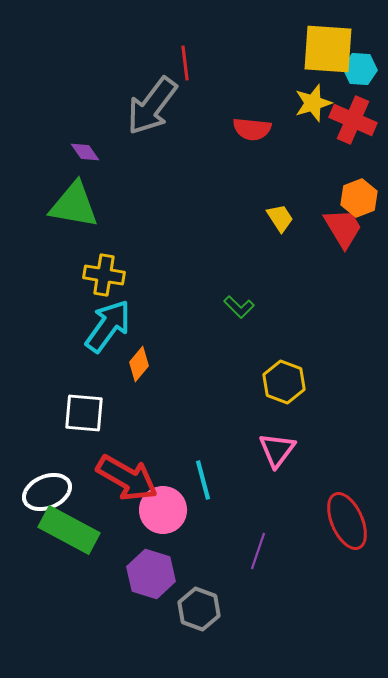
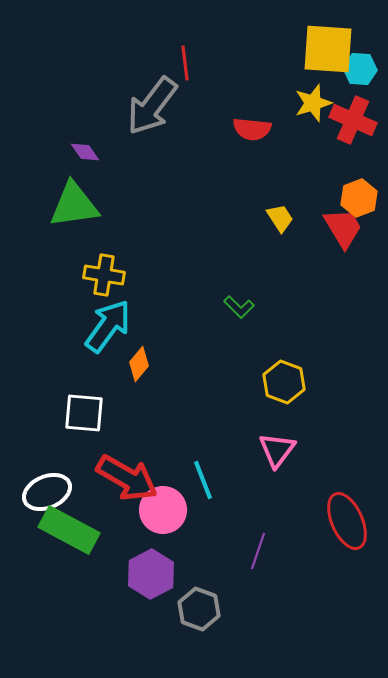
green triangle: rotated 18 degrees counterclockwise
cyan line: rotated 6 degrees counterclockwise
purple hexagon: rotated 15 degrees clockwise
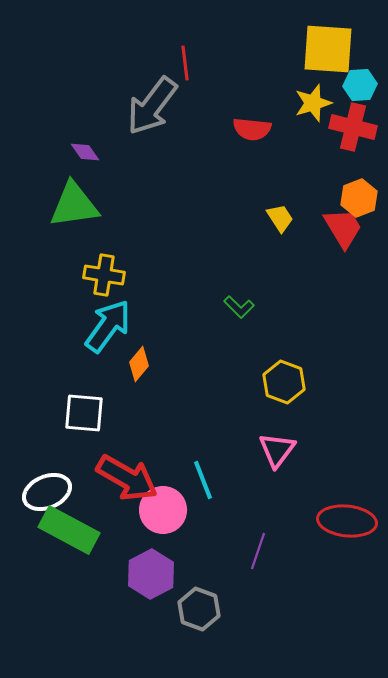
cyan hexagon: moved 16 px down; rotated 8 degrees counterclockwise
red cross: moved 7 px down; rotated 9 degrees counterclockwise
red ellipse: rotated 60 degrees counterclockwise
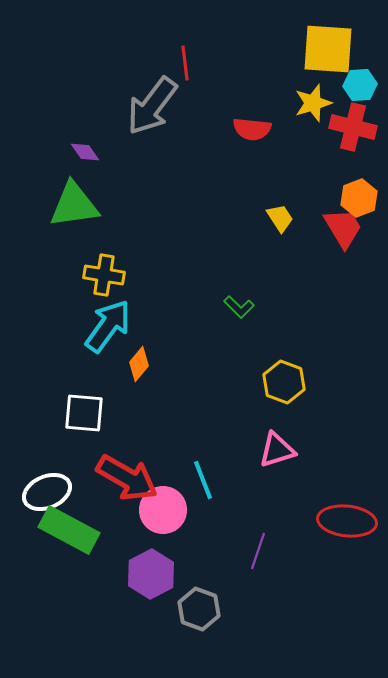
pink triangle: rotated 36 degrees clockwise
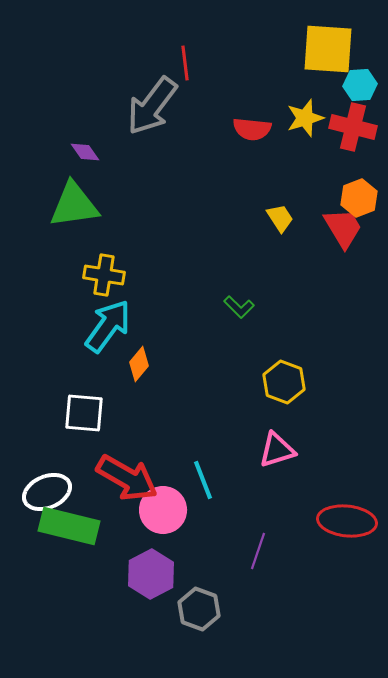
yellow star: moved 8 px left, 15 px down
green rectangle: moved 4 px up; rotated 14 degrees counterclockwise
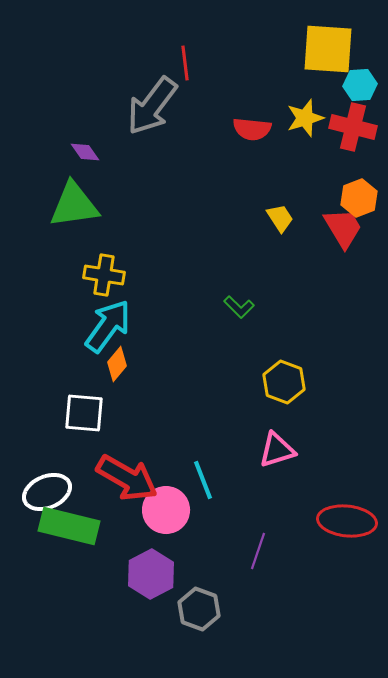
orange diamond: moved 22 px left
pink circle: moved 3 px right
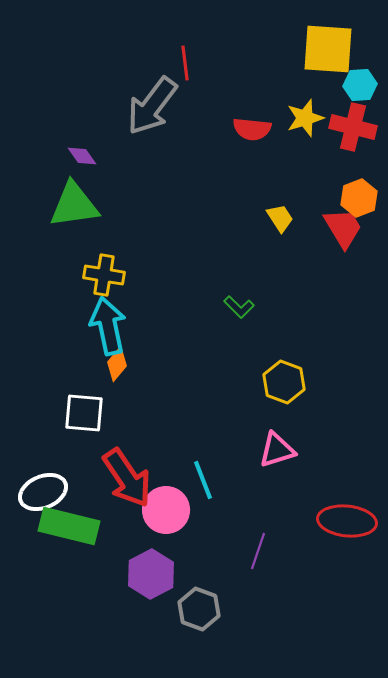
purple diamond: moved 3 px left, 4 px down
cyan arrow: rotated 48 degrees counterclockwise
red arrow: rotated 26 degrees clockwise
white ellipse: moved 4 px left
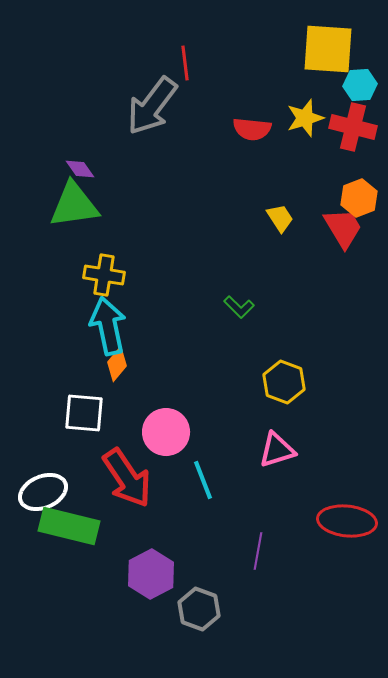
purple diamond: moved 2 px left, 13 px down
pink circle: moved 78 px up
purple line: rotated 9 degrees counterclockwise
